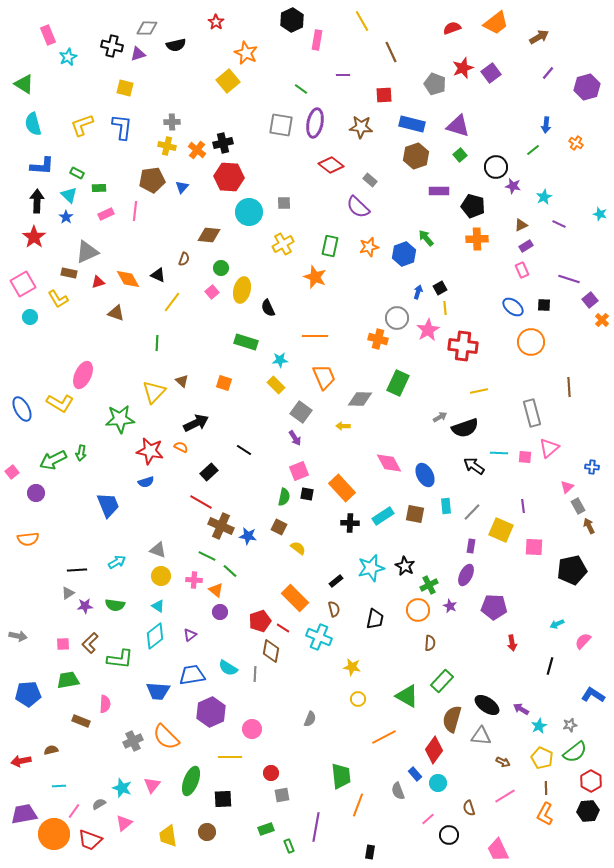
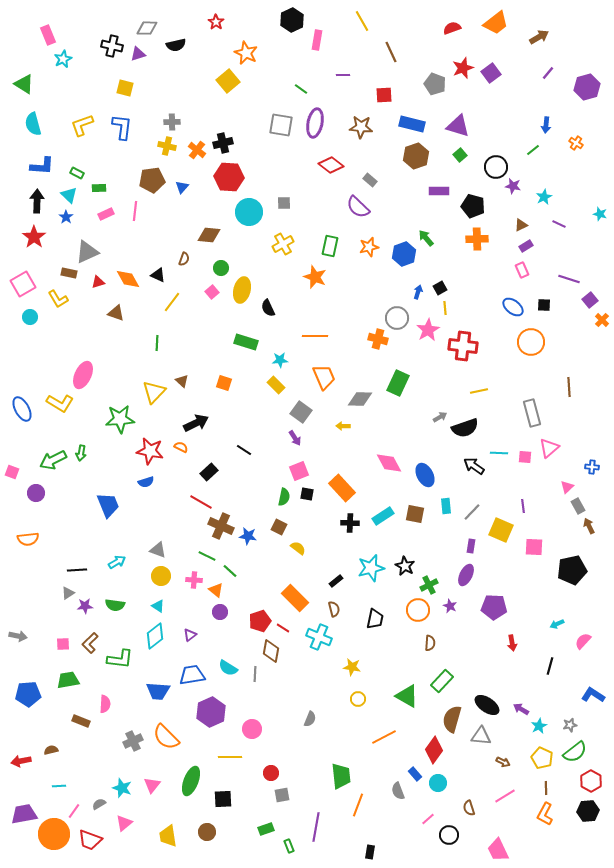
cyan star at (68, 57): moved 5 px left, 2 px down
pink square at (12, 472): rotated 32 degrees counterclockwise
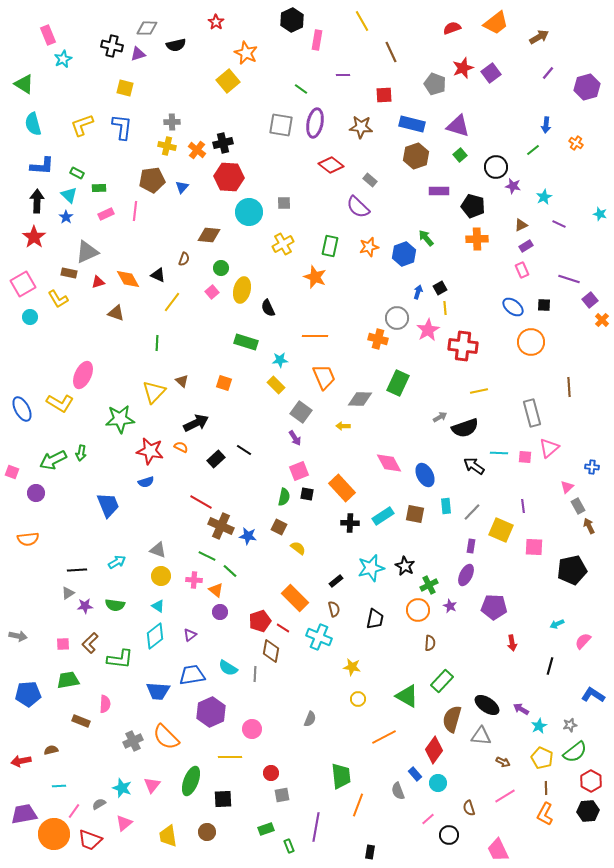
black rectangle at (209, 472): moved 7 px right, 13 px up
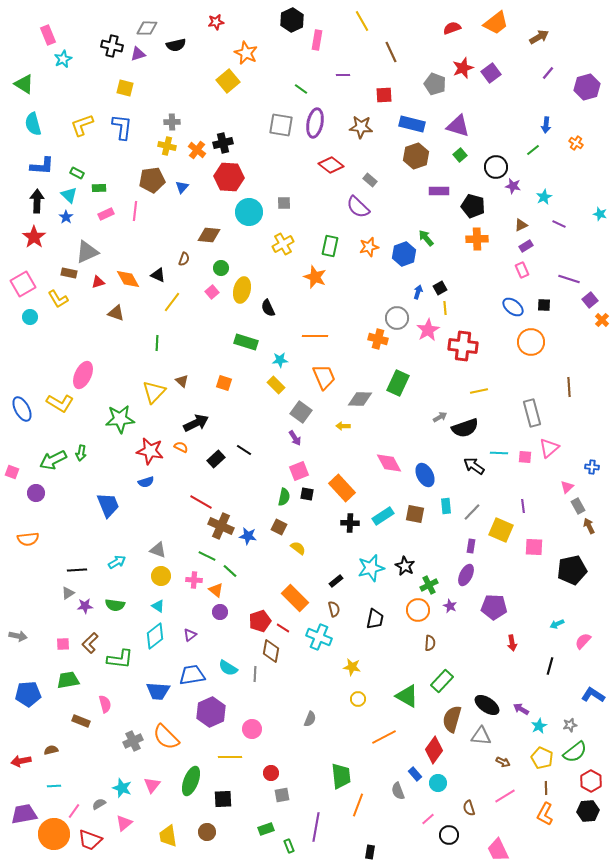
red star at (216, 22): rotated 28 degrees clockwise
pink semicircle at (105, 704): rotated 18 degrees counterclockwise
cyan line at (59, 786): moved 5 px left
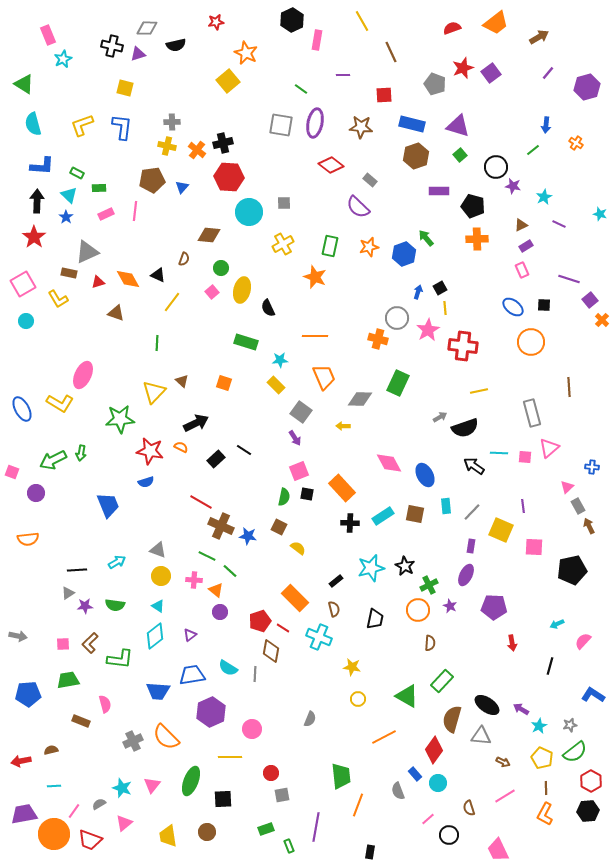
cyan circle at (30, 317): moved 4 px left, 4 px down
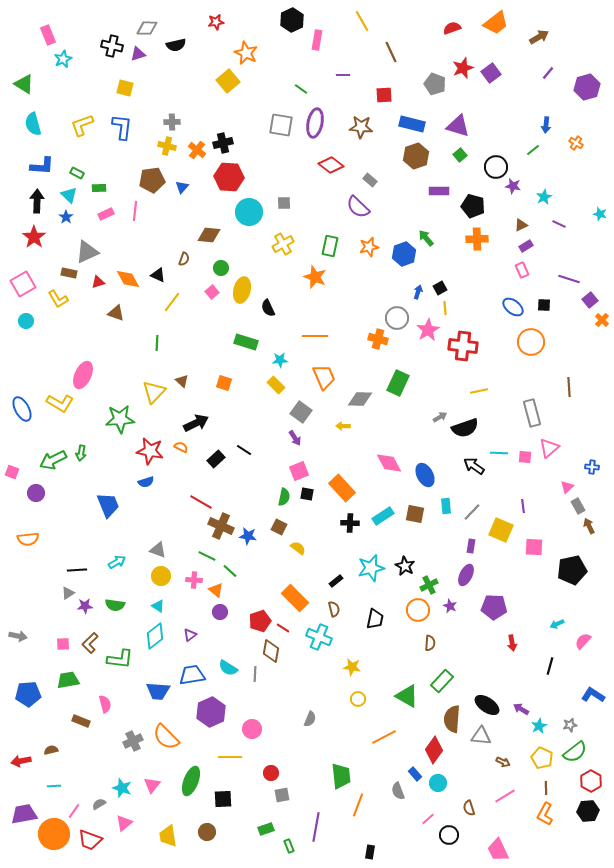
brown semicircle at (452, 719): rotated 12 degrees counterclockwise
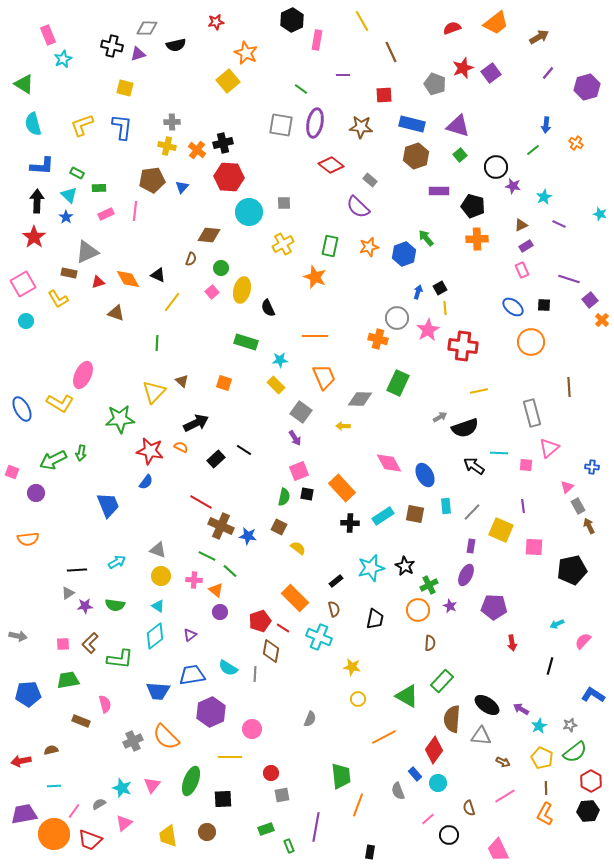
brown semicircle at (184, 259): moved 7 px right
pink square at (525, 457): moved 1 px right, 8 px down
blue semicircle at (146, 482): rotated 35 degrees counterclockwise
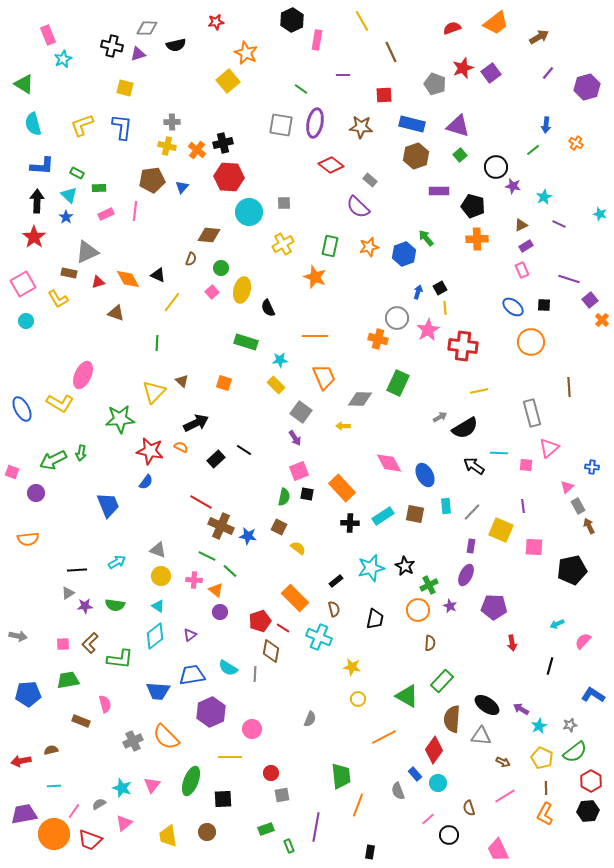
black semicircle at (465, 428): rotated 12 degrees counterclockwise
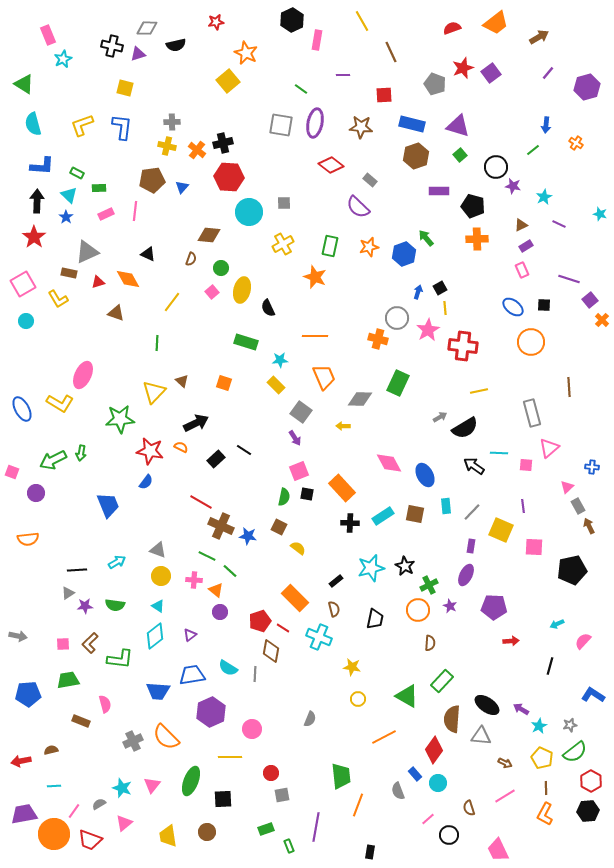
black triangle at (158, 275): moved 10 px left, 21 px up
red arrow at (512, 643): moved 1 px left, 2 px up; rotated 84 degrees counterclockwise
brown arrow at (503, 762): moved 2 px right, 1 px down
